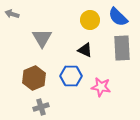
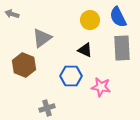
blue semicircle: rotated 20 degrees clockwise
gray triangle: rotated 25 degrees clockwise
brown hexagon: moved 10 px left, 13 px up; rotated 15 degrees counterclockwise
gray cross: moved 6 px right, 1 px down
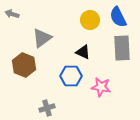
black triangle: moved 2 px left, 2 px down
